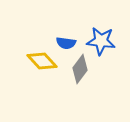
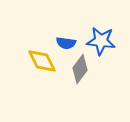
yellow diamond: rotated 16 degrees clockwise
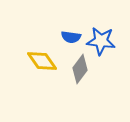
blue semicircle: moved 5 px right, 6 px up
yellow diamond: rotated 8 degrees counterclockwise
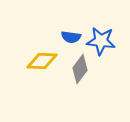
yellow diamond: rotated 52 degrees counterclockwise
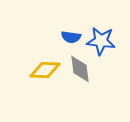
yellow diamond: moved 3 px right, 9 px down
gray diamond: rotated 44 degrees counterclockwise
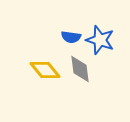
blue star: moved 1 px left, 1 px up; rotated 12 degrees clockwise
yellow diamond: rotated 48 degrees clockwise
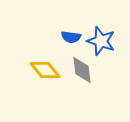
blue star: moved 1 px right, 1 px down
gray diamond: moved 2 px right, 1 px down
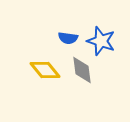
blue semicircle: moved 3 px left, 1 px down
